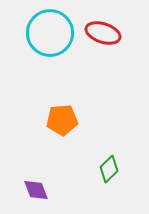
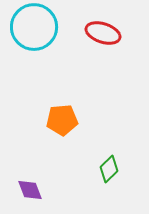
cyan circle: moved 16 px left, 6 px up
purple diamond: moved 6 px left
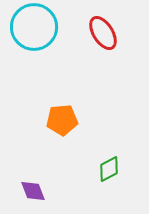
red ellipse: rotated 40 degrees clockwise
green diamond: rotated 16 degrees clockwise
purple diamond: moved 3 px right, 1 px down
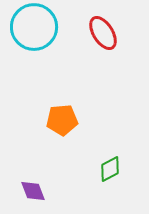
green diamond: moved 1 px right
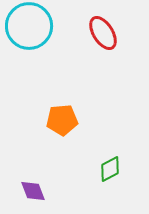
cyan circle: moved 5 px left, 1 px up
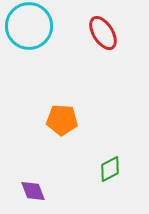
orange pentagon: rotated 8 degrees clockwise
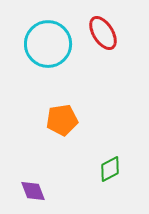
cyan circle: moved 19 px right, 18 px down
orange pentagon: rotated 12 degrees counterclockwise
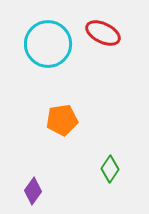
red ellipse: rotated 32 degrees counterclockwise
green diamond: rotated 28 degrees counterclockwise
purple diamond: rotated 56 degrees clockwise
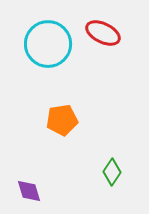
green diamond: moved 2 px right, 3 px down
purple diamond: moved 4 px left; rotated 52 degrees counterclockwise
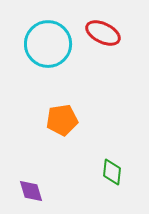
green diamond: rotated 28 degrees counterclockwise
purple diamond: moved 2 px right
